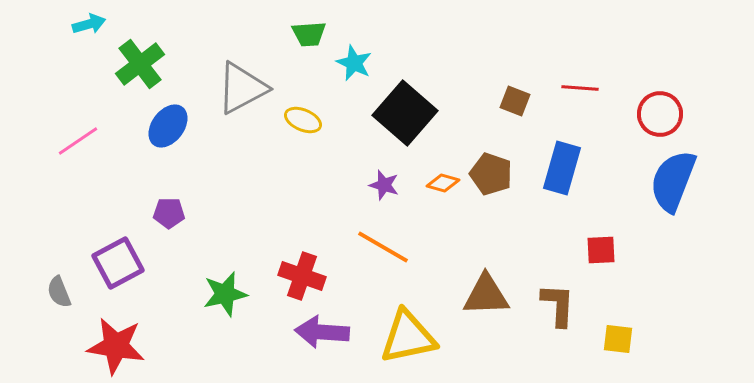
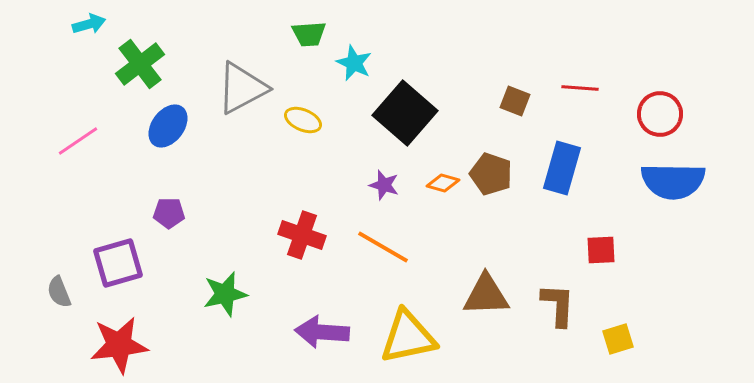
blue semicircle: rotated 110 degrees counterclockwise
purple square: rotated 12 degrees clockwise
red cross: moved 41 px up
yellow square: rotated 24 degrees counterclockwise
red star: moved 3 px right, 1 px up; rotated 16 degrees counterclockwise
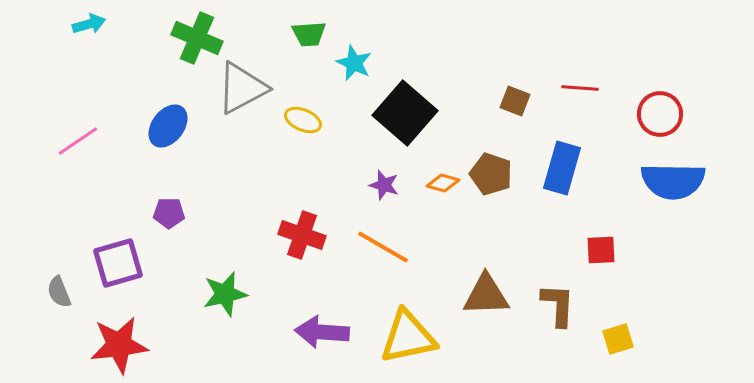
green cross: moved 57 px right, 26 px up; rotated 30 degrees counterclockwise
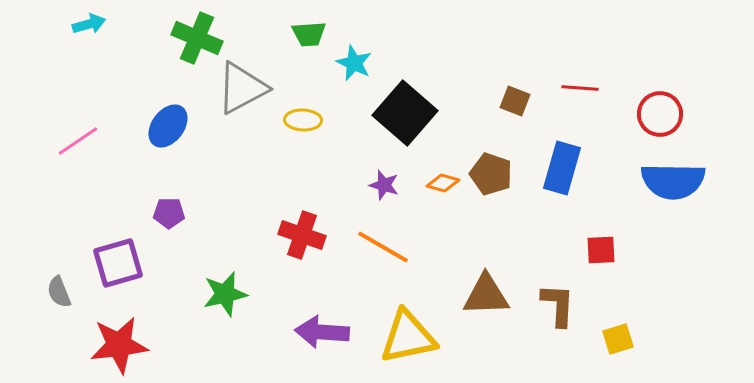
yellow ellipse: rotated 21 degrees counterclockwise
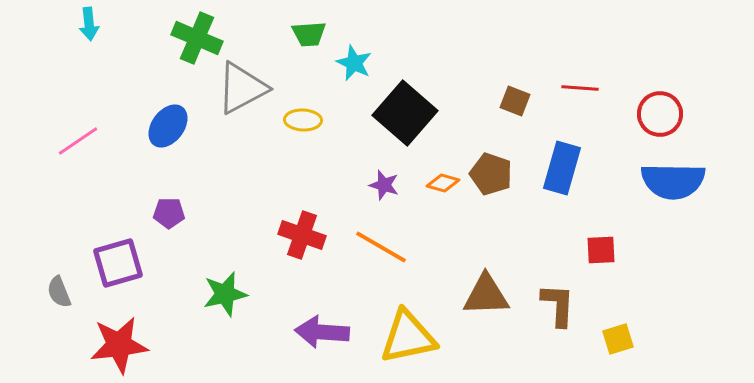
cyan arrow: rotated 100 degrees clockwise
orange line: moved 2 px left
